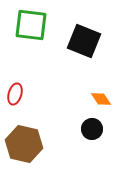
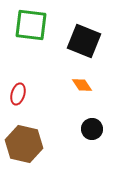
red ellipse: moved 3 px right
orange diamond: moved 19 px left, 14 px up
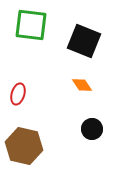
brown hexagon: moved 2 px down
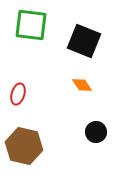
black circle: moved 4 px right, 3 px down
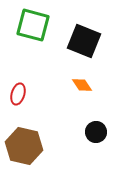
green square: moved 2 px right; rotated 8 degrees clockwise
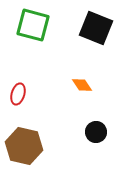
black square: moved 12 px right, 13 px up
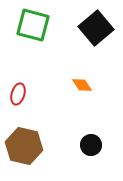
black square: rotated 28 degrees clockwise
black circle: moved 5 px left, 13 px down
